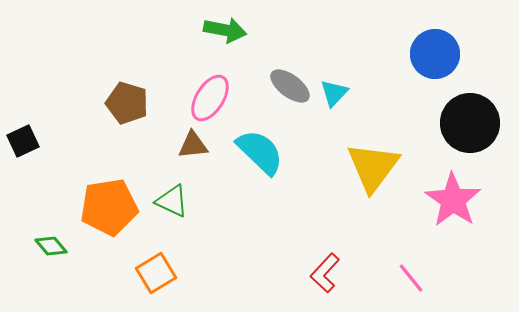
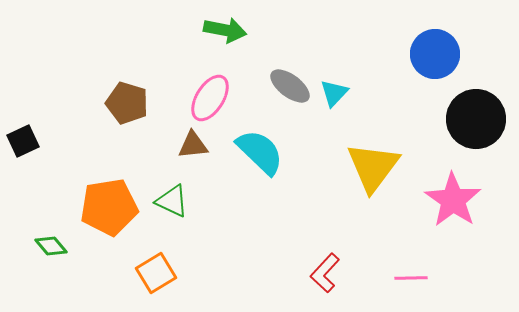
black circle: moved 6 px right, 4 px up
pink line: rotated 52 degrees counterclockwise
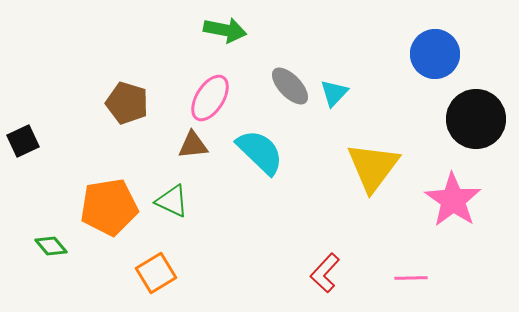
gray ellipse: rotated 9 degrees clockwise
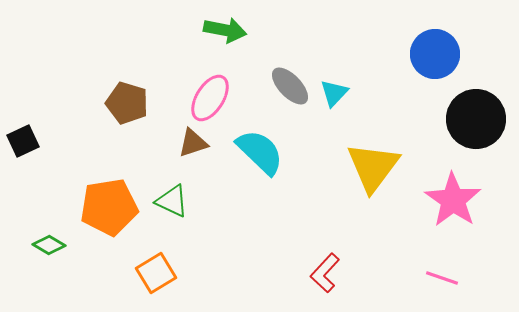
brown triangle: moved 2 px up; rotated 12 degrees counterclockwise
green diamond: moved 2 px left, 1 px up; rotated 20 degrees counterclockwise
pink line: moved 31 px right; rotated 20 degrees clockwise
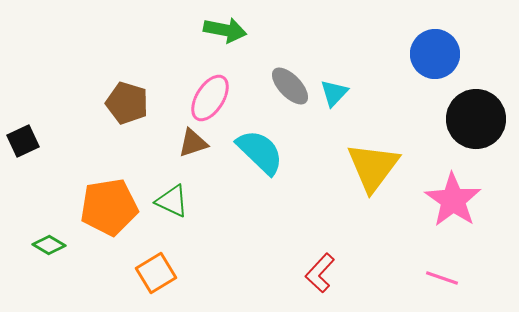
red L-shape: moved 5 px left
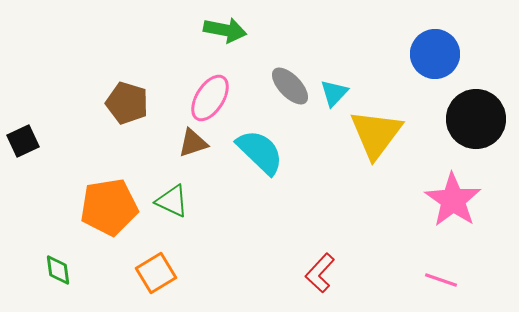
yellow triangle: moved 3 px right, 33 px up
green diamond: moved 9 px right, 25 px down; rotated 52 degrees clockwise
pink line: moved 1 px left, 2 px down
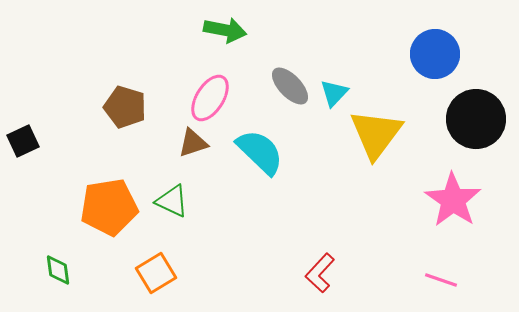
brown pentagon: moved 2 px left, 4 px down
